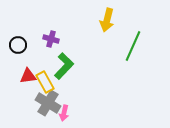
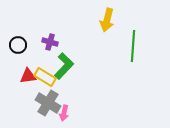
purple cross: moved 1 px left, 3 px down
green line: rotated 20 degrees counterclockwise
yellow rectangle: moved 5 px up; rotated 30 degrees counterclockwise
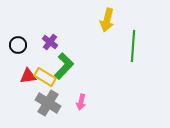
purple cross: rotated 21 degrees clockwise
pink arrow: moved 17 px right, 11 px up
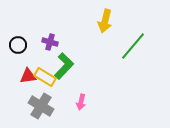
yellow arrow: moved 2 px left, 1 px down
purple cross: rotated 21 degrees counterclockwise
green line: rotated 36 degrees clockwise
gray cross: moved 7 px left, 3 px down
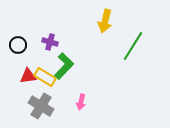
green line: rotated 8 degrees counterclockwise
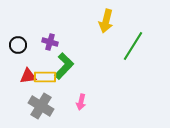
yellow arrow: moved 1 px right
yellow rectangle: rotated 30 degrees counterclockwise
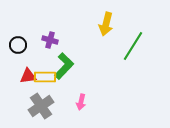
yellow arrow: moved 3 px down
purple cross: moved 2 px up
gray cross: rotated 25 degrees clockwise
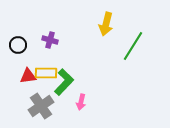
green L-shape: moved 16 px down
yellow rectangle: moved 1 px right, 4 px up
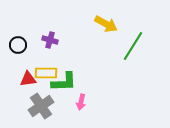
yellow arrow: rotated 75 degrees counterclockwise
red triangle: moved 3 px down
green L-shape: rotated 44 degrees clockwise
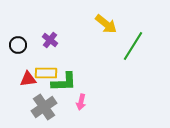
yellow arrow: rotated 10 degrees clockwise
purple cross: rotated 21 degrees clockwise
gray cross: moved 3 px right, 1 px down
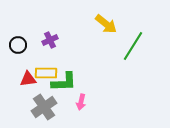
purple cross: rotated 28 degrees clockwise
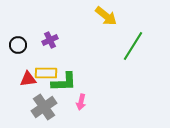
yellow arrow: moved 8 px up
